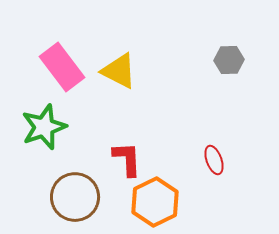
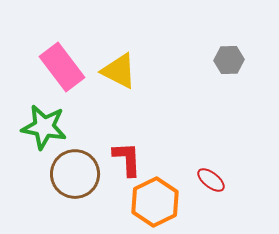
green star: rotated 30 degrees clockwise
red ellipse: moved 3 px left, 20 px down; rotated 32 degrees counterclockwise
brown circle: moved 23 px up
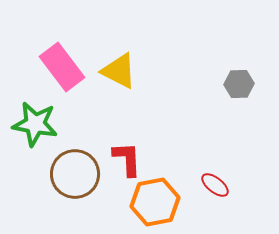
gray hexagon: moved 10 px right, 24 px down
green star: moved 9 px left, 3 px up
red ellipse: moved 4 px right, 5 px down
orange hexagon: rotated 15 degrees clockwise
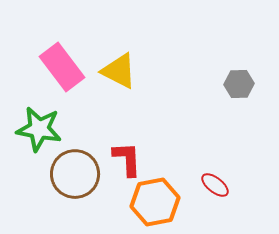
green star: moved 4 px right, 5 px down
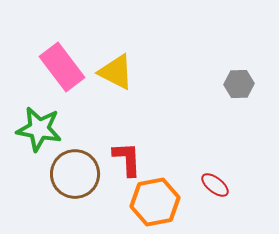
yellow triangle: moved 3 px left, 1 px down
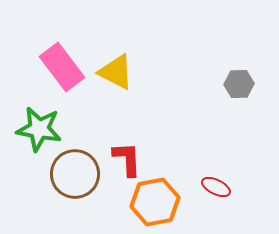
red ellipse: moved 1 px right, 2 px down; rotated 12 degrees counterclockwise
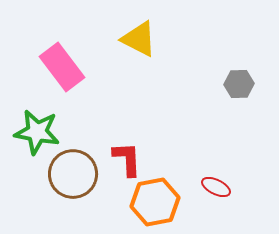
yellow triangle: moved 23 px right, 33 px up
green star: moved 2 px left, 3 px down
brown circle: moved 2 px left
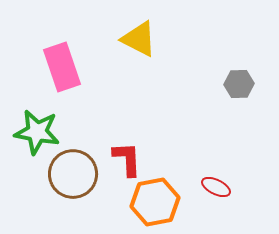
pink rectangle: rotated 18 degrees clockwise
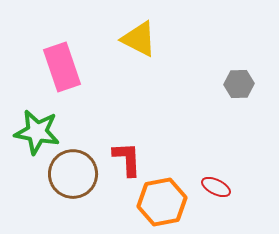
orange hexagon: moved 7 px right
